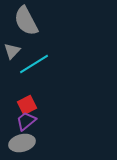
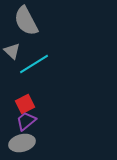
gray triangle: rotated 30 degrees counterclockwise
red square: moved 2 px left, 1 px up
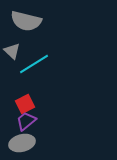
gray semicircle: rotated 48 degrees counterclockwise
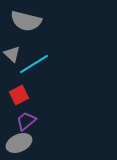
gray triangle: moved 3 px down
red square: moved 6 px left, 9 px up
gray ellipse: moved 3 px left; rotated 10 degrees counterclockwise
